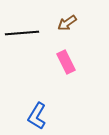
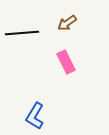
blue L-shape: moved 2 px left
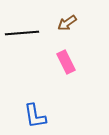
blue L-shape: rotated 40 degrees counterclockwise
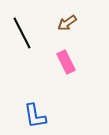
black line: rotated 68 degrees clockwise
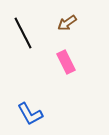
black line: moved 1 px right
blue L-shape: moved 5 px left, 2 px up; rotated 20 degrees counterclockwise
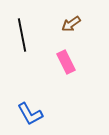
brown arrow: moved 4 px right, 1 px down
black line: moved 1 px left, 2 px down; rotated 16 degrees clockwise
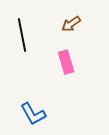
pink rectangle: rotated 10 degrees clockwise
blue L-shape: moved 3 px right
